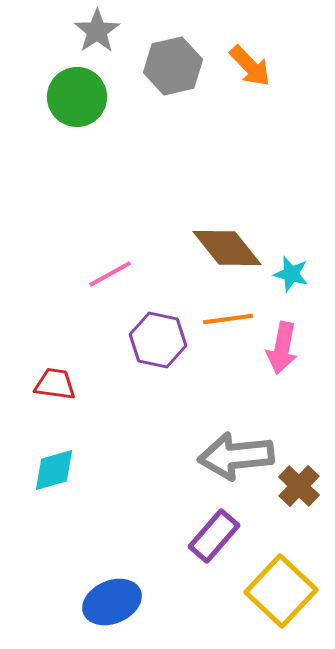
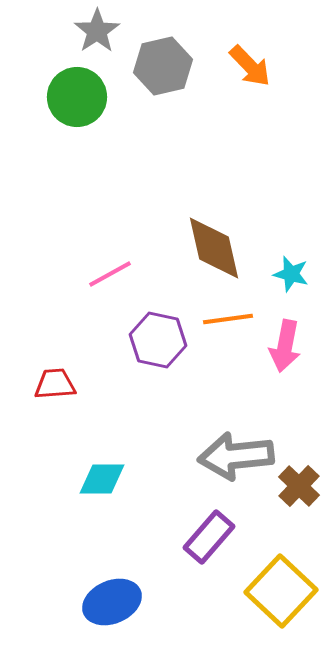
gray hexagon: moved 10 px left
brown diamond: moved 13 px left; rotated 26 degrees clockwise
pink arrow: moved 3 px right, 2 px up
red trapezoid: rotated 12 degrees counterclockwise
cyan diamond: moved 48 px right, 9 px down; rotated 15 degrees clockwise
purple rectangle: moved 5 px left, 1 px down
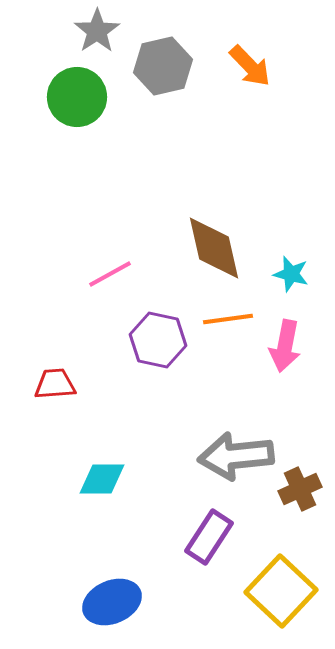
brown cross: moved 1 px right, 3 px down; rotated 21 degrees clockwise
purple rectangle: rotated 8 degrees counterclockwise
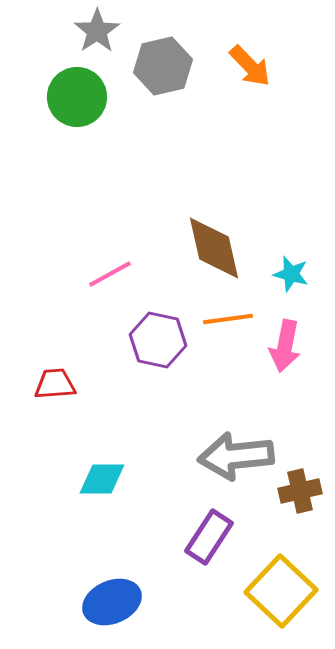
brown cross: moved 2 px down; rotated 12 degrees clockwise
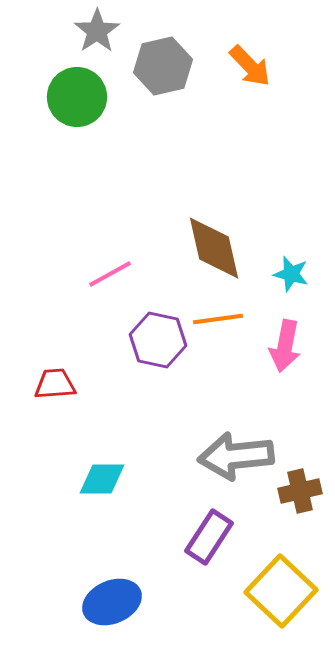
orange line: moved 10 px left
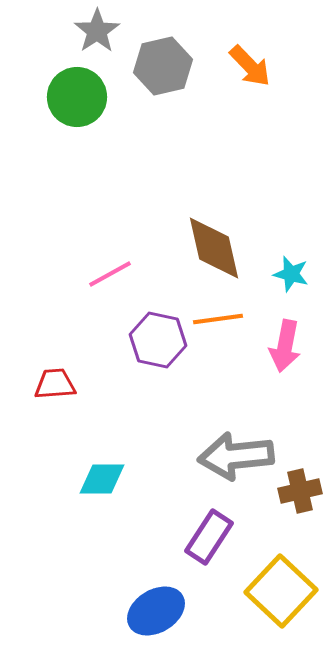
blue ellipse: moved 44 px right, 9 px down; rotated 8 degrees counterclockwise
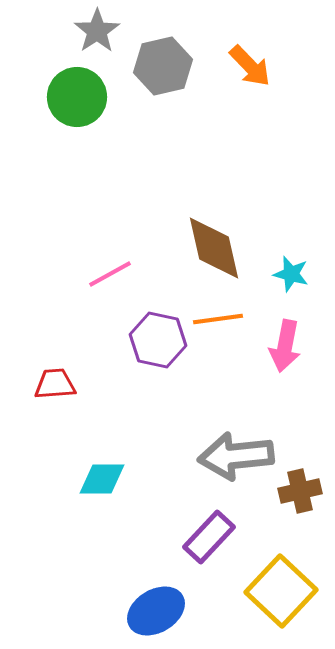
purple rectangle: rotated 10 degrees clockwise
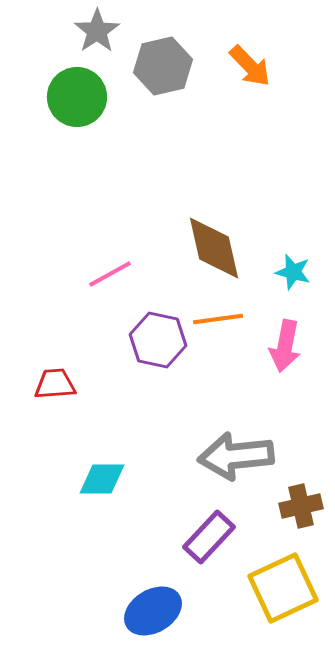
cyan star: moved 2 px right, 2 px up
brown cross: moved 1 px right, 15 px down
yellow square: moved 2 px right, 3 px up; rotated 22 degrees clockwise
blue ellipse: moved 3 px left
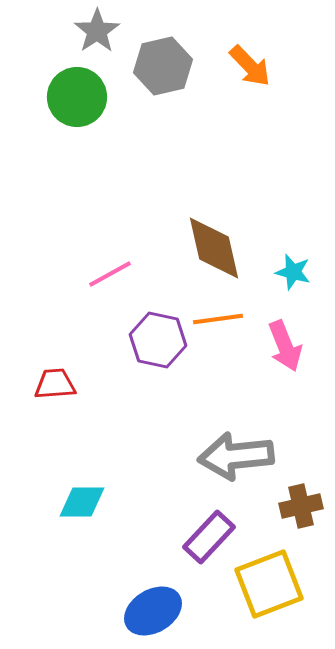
pink arrow: rotated 33 degrees counterclockwise
cyan diamond: moved 20 px left, 23 px down
yellow square: moved 14 px left, 4 px up; rotated 4 degrees clockwise
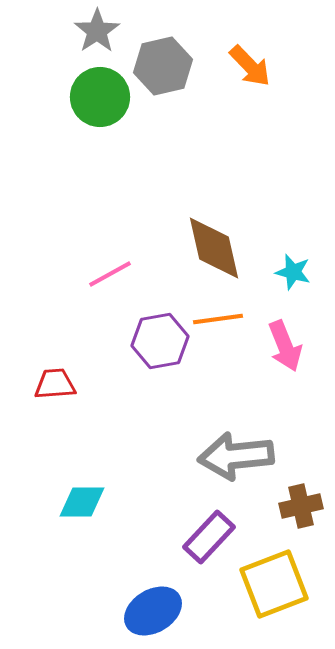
green circle: moved 23 px right
purple hexagon: moved 2 px right, 1 px down; rotated 22 degrees counterclockwise
yellow square: moved 5 px right
